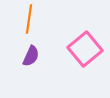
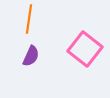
pink square: rotated 12 degrees counterclockwise
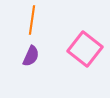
orange line: moved 3 px right, 1 px down
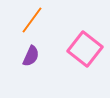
orange line: rotated 28 degrees clockwise
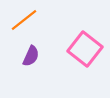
orange line: moved 8 px left; rotated 16 degrees clockwise
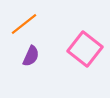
orange line: moved 4 px down
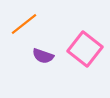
purple semicircle: moved 12 px right; rotated 85 degrees clockwise
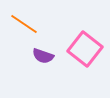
orange line: rotated 72 degrees clockwise
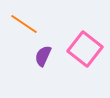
purple semicircle: rotated 95 degrees clockwise
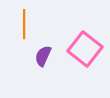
orange line: rotated 56 degrees clockwise
